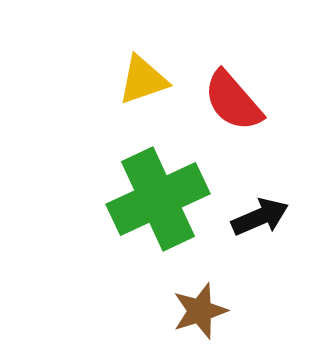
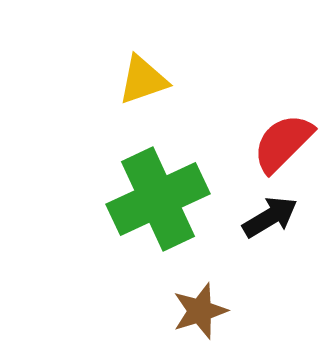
red semicircle: moved 50 px right, 42 px down; rotated 86 degrees clockwise
black arrow: moved 10 px right; rotated 8 degrees counterclockwise
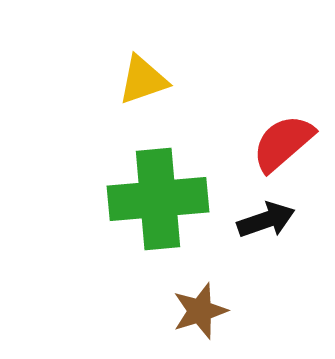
red semicircle: rotated 4 degrees clockwise
green cross: rotated 20 degrees clockwise
black arrow: moved 4 px left, 3 px down; rotated 12 degrees clockwise
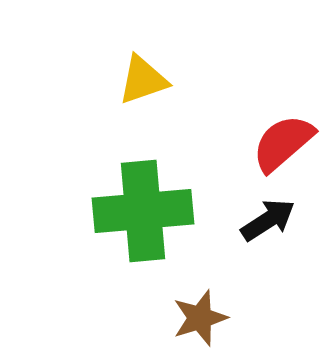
green cross: moved 15 px left, 12 px down
black arrow: moved 2 px right; rotated 14 degrees counterclockwise
brown star: moved 7 px down
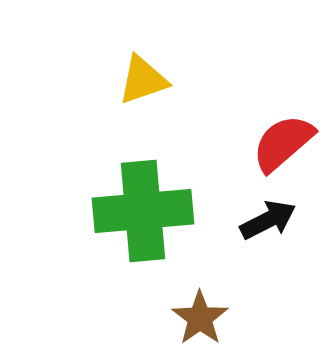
black arrow: rotated 6 degrees clockwise
brown star: rotated 18 degrees counterclockwise
